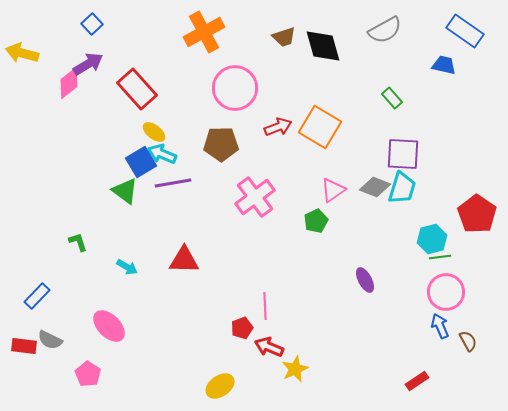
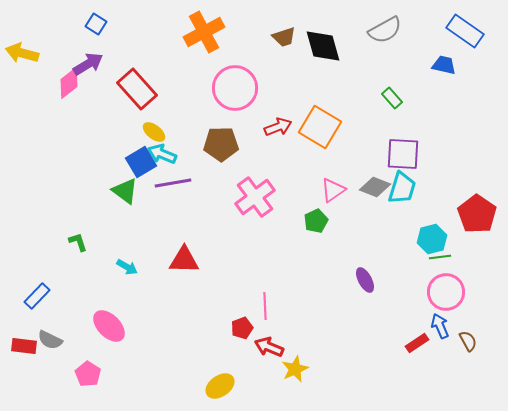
blue square at (92, 24): moved 4 px right; rotated 15 degrees counterclockwise
red rectangle at (417, 381): moved 38 px up
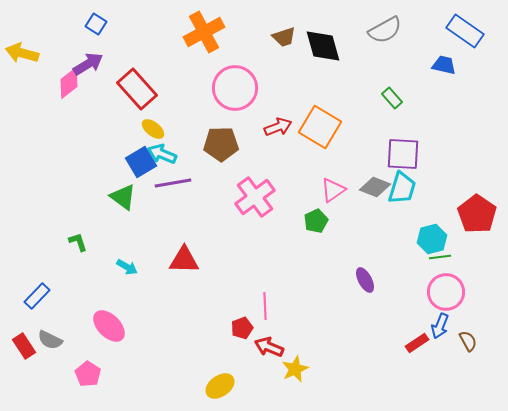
yellow ellipse at (154, 132): moved 1 px left, 3 px up
green triangle at (125, 191): moved 2 px left, 6 px down
blue arrow at (440, 326): rotated 135 degrees counterclockwise
red rectangle at (24, 346): rotated 50 degrees clockwise
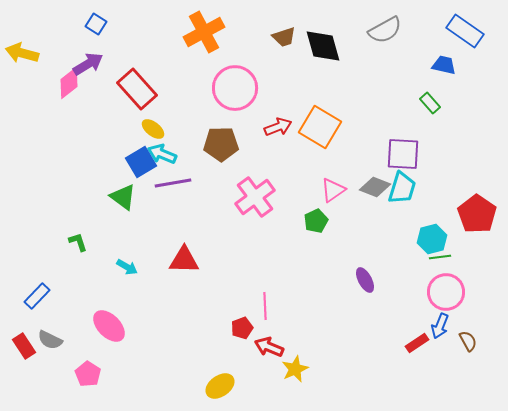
green rectangle at (392, 98): moved 38 px right, 5 px down
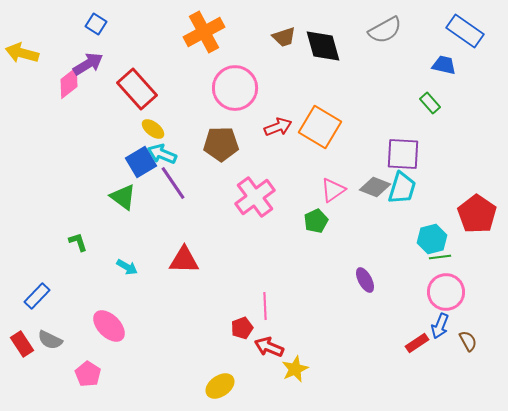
purple line at (173, 183): rotated 66 degrees clockwise
red rectangle at (24, 346): moved 2 px left, 2 px up
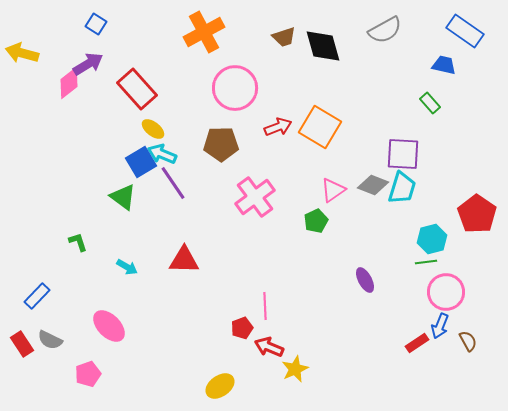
gray diamond at (375, 187): moved 2 px left, 2 px up
green line at (440, 257): moved 14 px left, 5 px down
pink pentagon at (88, 374): rotated 20 degrees clockwise
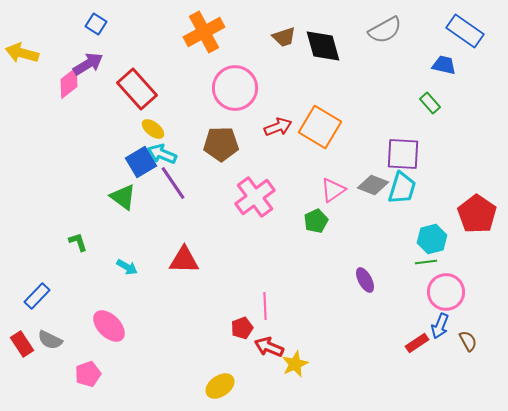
yellow star at (295, 369): moved 5 px up
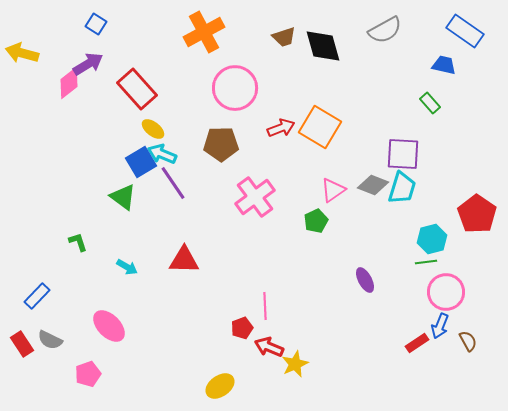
red arrow at (278, 127): moved 3 px right, 1 px down
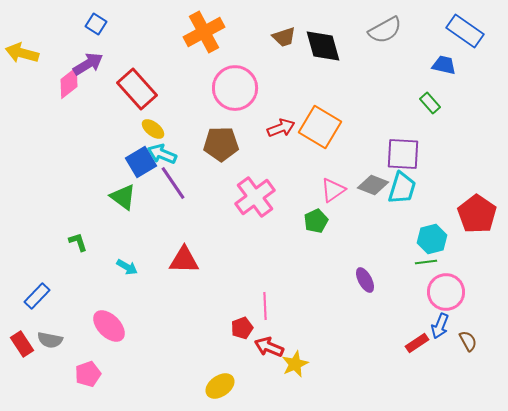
gray semicircle at (50, 340): rotated 15 degrees counterclockwise
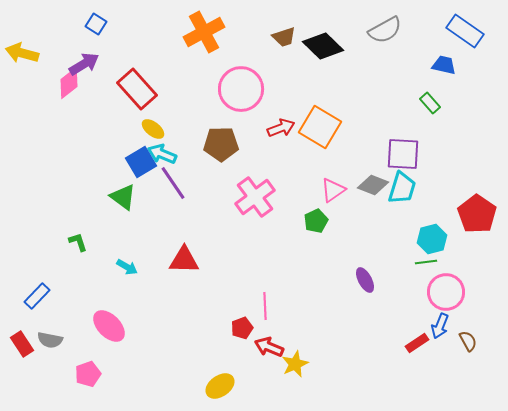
black diamond at (323, 46): rotated 30 degrees counterclockwise
purple arrow at (88, 64): moved 4 px left
pink circle at (235, 88): moved 6 px right, 1 px down
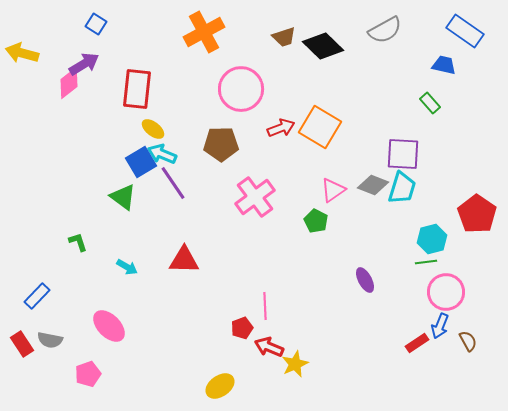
red rectangle at (137, 89): rotated 48 degrees clockwise
green pentagon at (316, 221): rotated 20 degrees counterclockwise
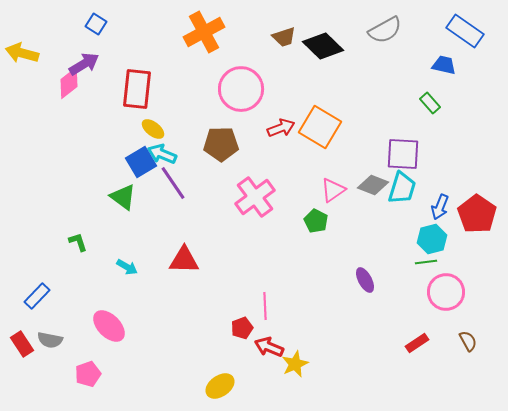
blue arrow at (440, 326): moved 119 px up
